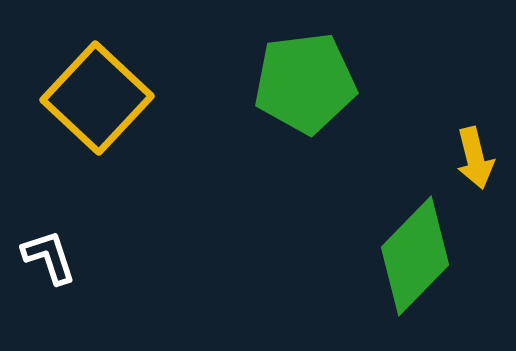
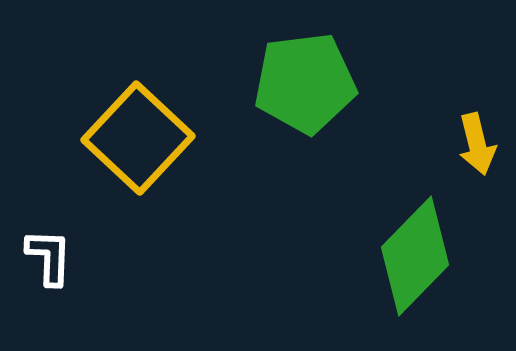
yellow square: moved 41 px right, 40 px down
yellow arrow: moved 2 px right, 14 px up
white L-shape: rotated 20 degrees clockwise
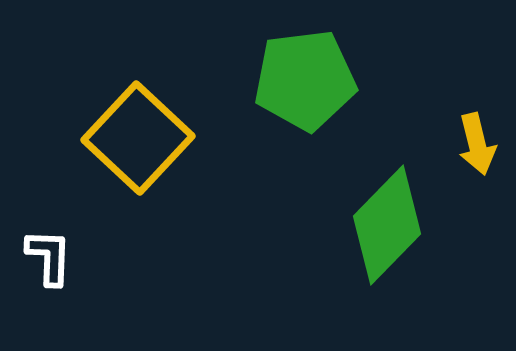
green pentagon: moved 3 px up
green diamond: moved 28 px left, 31 px up
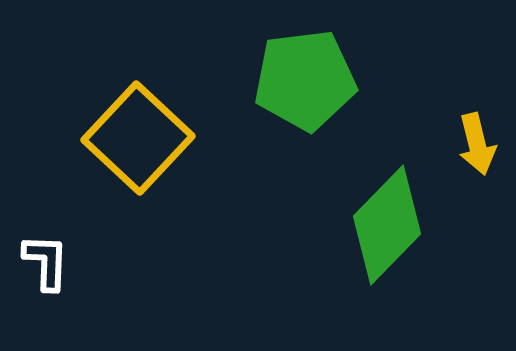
white L-shape: moved 3 px left, 5 px down
